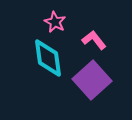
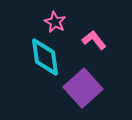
cyan diamond: moved 3 px left, 1 px up
purple square: moved 9 px left, 8 px down
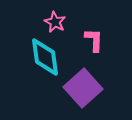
pink L-shape: rotated 40 degrees clockwise
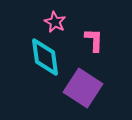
purple square: rotated 15 degrees counterclockwise
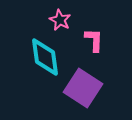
pink star: moved 5 px right, 2 px up
